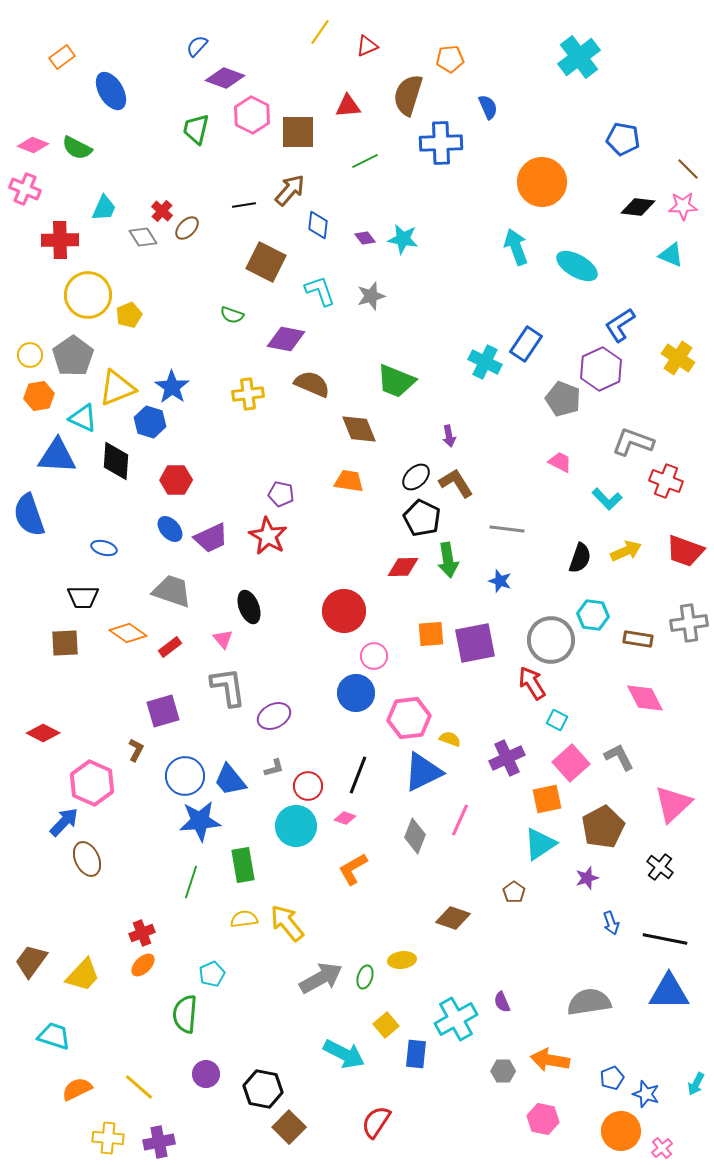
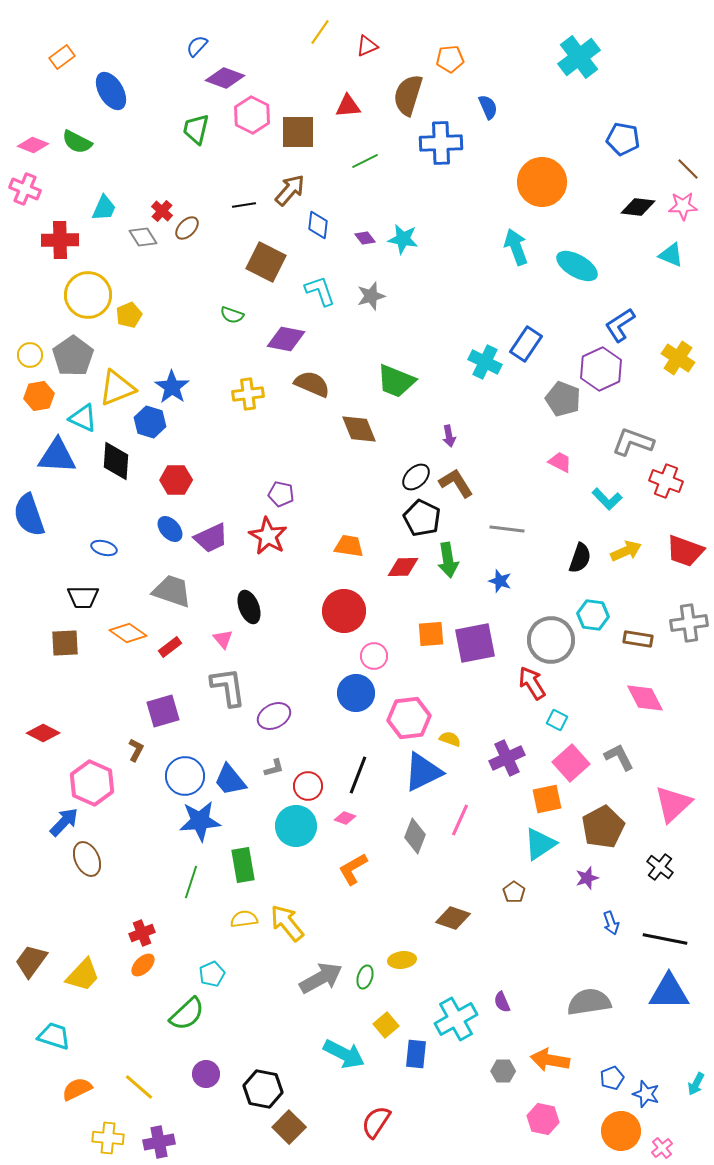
green semicircle at (77, 148): moved 6 px up
orange trapezoid at (349, 481): moved 65 px down
green semicircle at (185, 1014): moved 2 px right; rotated 138 degrees counterclockwise
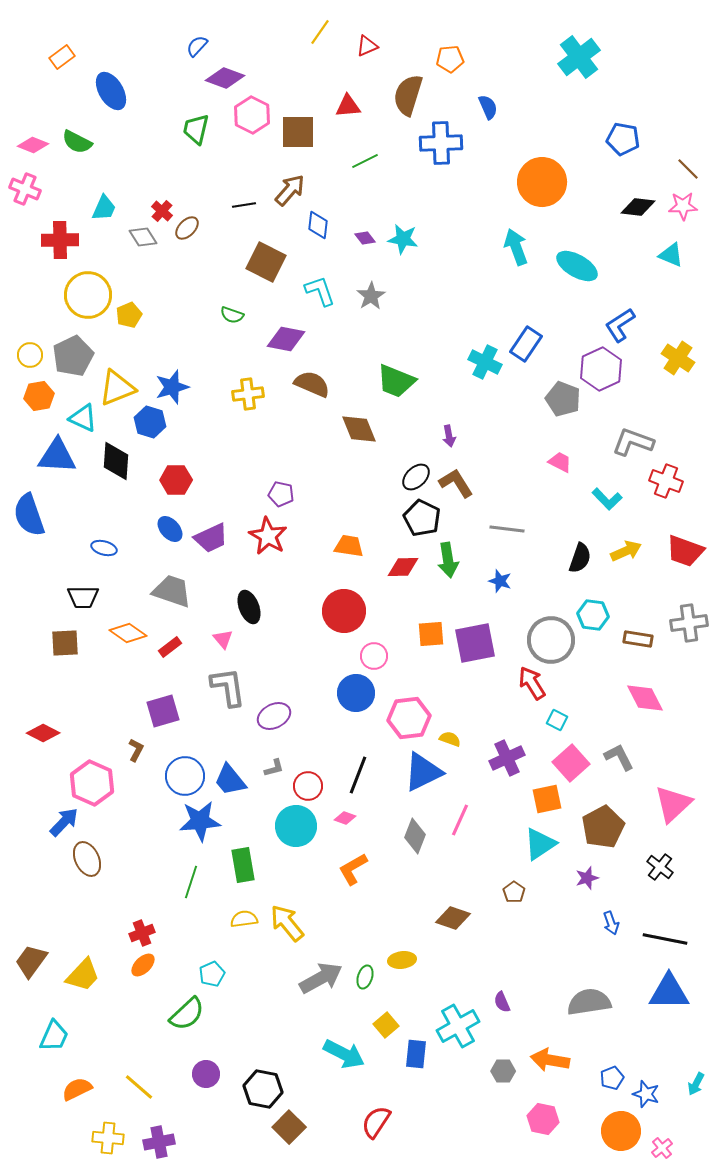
gray star at (371, 296): rotated 16 degrees counterclockwise
gray pentagon at (73, 356): rotated 9 degrees clockwise
blue star at (172, 387): rotated 20 degrees clockwise
cyan cross at (456, 1019): moved 2 px right, 7 px down
cyan trapezoid at (54, 1036): rotated 96 degrees clockwise
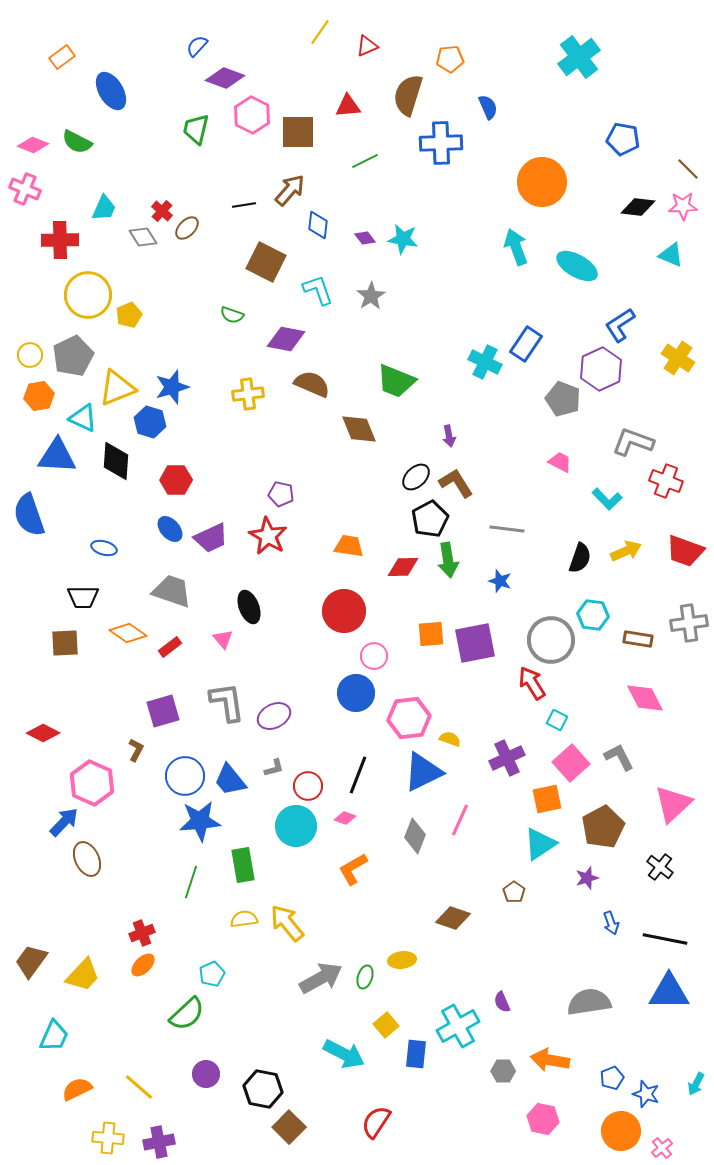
cyan L-shape at (320, 291): moved 2 px left, 1 px up
black pentagon at (422, 518): moved 8 px right, 1 px down; rotated 18 degrees clockwise
gray L-shape at (228, 687): moved 1 px left, 15 px down
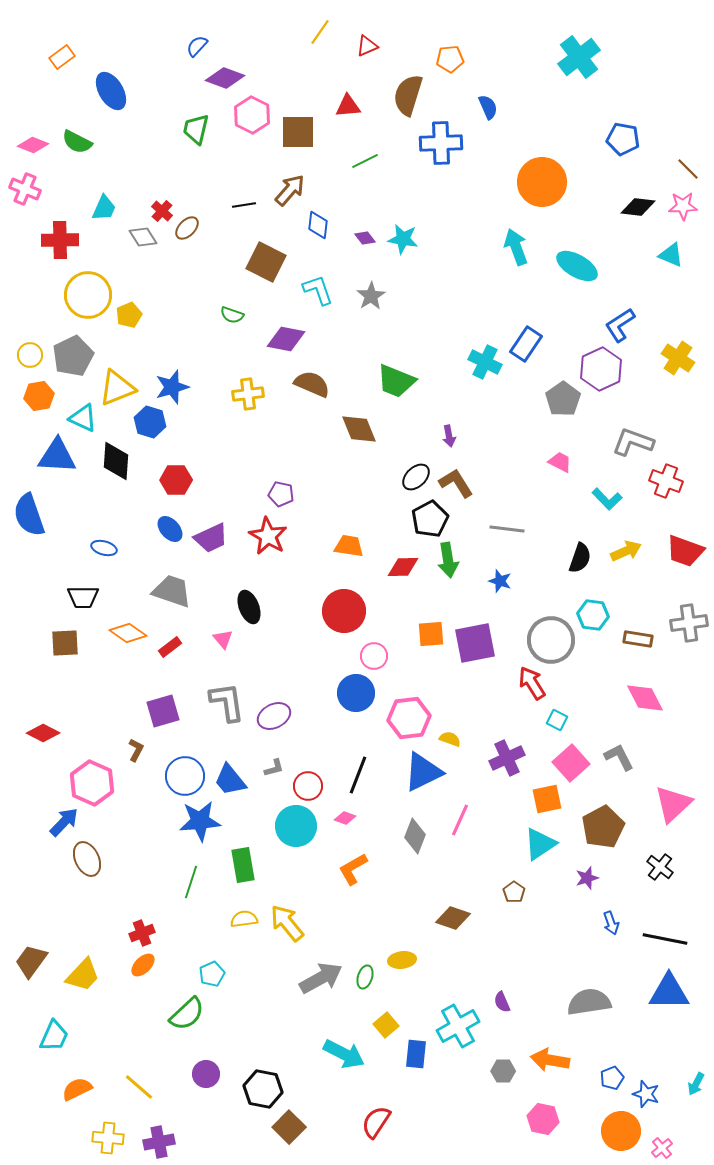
gray pentagon at (563, 399): rotated 16 degrees clockwise
